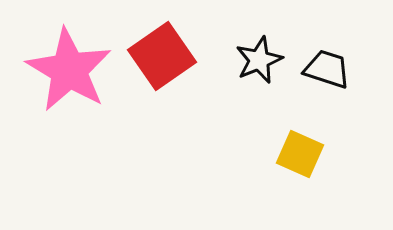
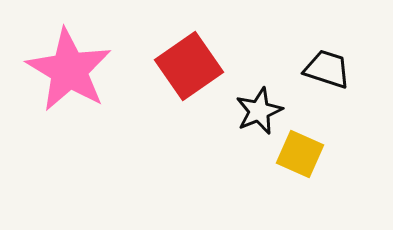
red square: moved 27 px right, 10 px down
black star: moved 51 px down
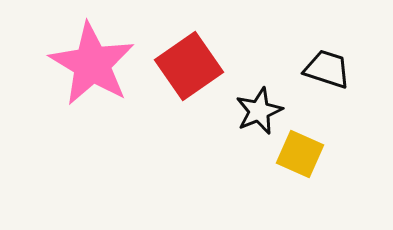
pink star: moved 23 px right, 6 px up
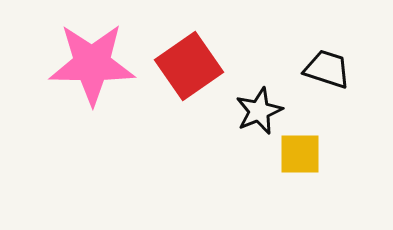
pink star: rotated 30 degrees counterclockwise
yellow square: rotated 24 degrees counterclockwise
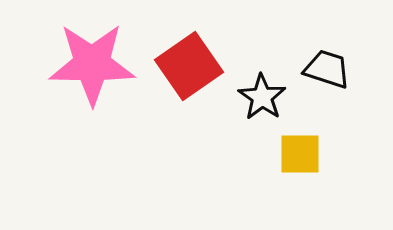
black star: moved 3 px right, 14 px up; rotated 15 degrees counterclockwise
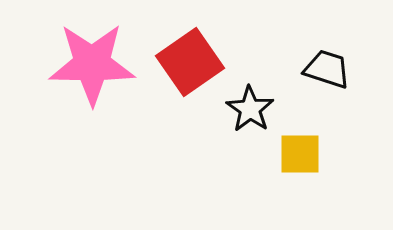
red square: moved 1 px right, 4 px up
black star: moved 12 px left, 12 px down
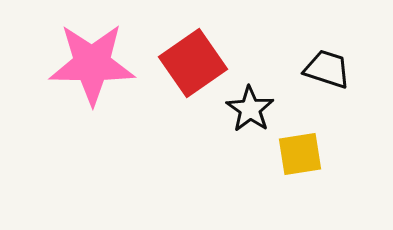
red square: moved 3 px right, 1 px down
yellow square: rotated 9 degrees counterclockwise
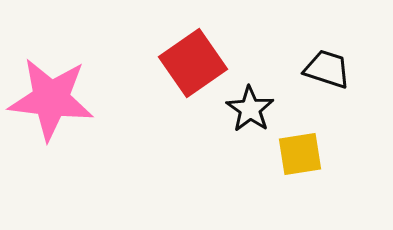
pink star: moved 41 px left, 35 px down; rotated 6 degrees clockwise
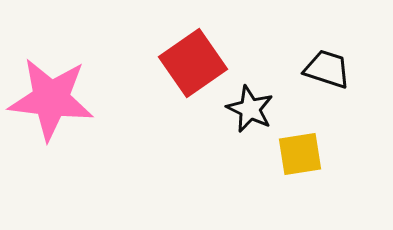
black star: rotated 9 degrees counterclockwise
